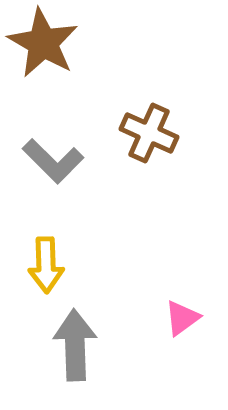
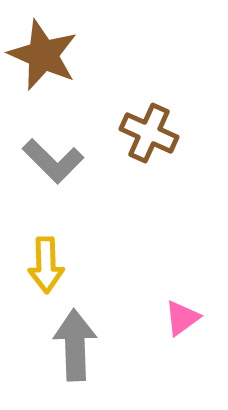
brown star: moved 12 px down; rotated 6 degrees counterclockwise
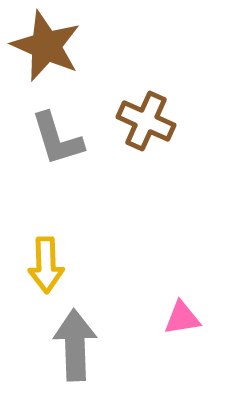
brown star: moved 3 px right, 9 px up
brown cross: moved 3 px left, 12 px up
gray L-shape: moved 4 px right, 22 px up; rotated 28 degrees clockwise
pink triangle: rotated 27 degrees clockwise
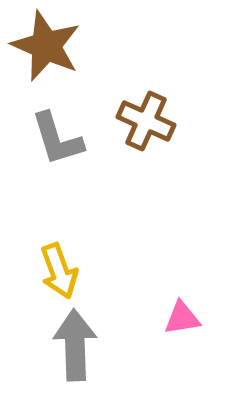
yellow arrow: moved 13 px right, 6 px down; rotated 18 degrees counterclockwise
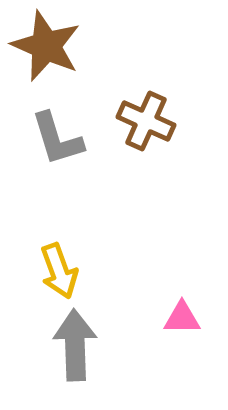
pink triangle: rotated 9 degrees clockwise
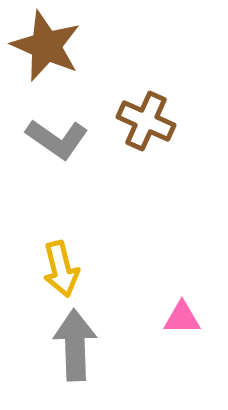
gray L-shape: rotated 38 degrees counterclockwise
yellow arrow: moved 2 px right, 2 px up; rotated 6 degrees clockwise
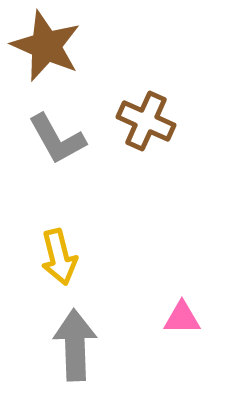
gray L-shape: rotated 26 degrees clockwise
yellow arrow: moved 2 px left, 12 px up
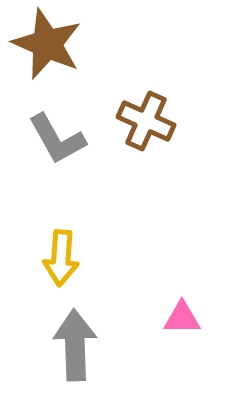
brown star: moved 1 px right, 2 px up
yellow arrow: moved 2 px right, 1 px down; rotated 18 degrees clockwise
